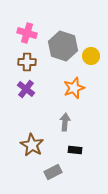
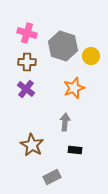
gray rectangle: moved 1 px left, 5 px down
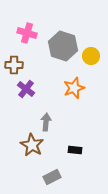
brown cross: moved 13 px left, 3 px down
gray arrow: moved 19 px left
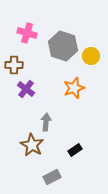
black rectangle: rotated 40 degrees counterclockwise
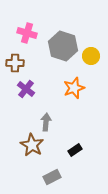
brown cross: moved 1 px right, 2 px up
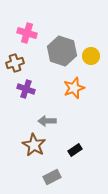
gray hexagon: moved 1 px left, 5 px down
brown cross: rotated 18 degrees counterclockwise
purple cross: rotated 18 degrees counterclockwise
gray arrow: moved 1 px right, 1 px up; rotated 96 degrees counterclockwise
brown star: moved 2 px right
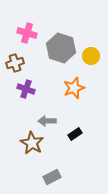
gray hexagon: moved 1 px left, 3 px up
brown star: moved 2 px left, 2 px up
black rectangle: moved 16 px up
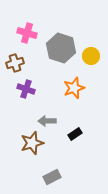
brown star: rotated 25 degrees clockwise
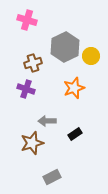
pink cross: moved 13 px up
gray hexagon: moved 4 px right, 1 px up; rotated 16 degrees clockwise
brown cross: moved 18 px right
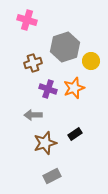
gray hexagon: rotated 8 degrees clockwise
yellow circle: moved 5 px down
purple cross: moved 22 px right
gray arrow: moved 14 px left, 6 px up
brown star: moved 13 px right
gray rectangle: moved 1 px up
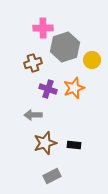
pink cross: moved 16 px right, 8 px down; rotated 18 degrees counterclockwise
yellow circle: moved 1 px right, 1 px up
black rectangle: moved 1 px left, 11 px down; rotated 40 degrees clockwise
